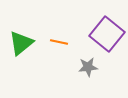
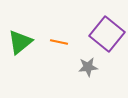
green triangle: moved 1 px left, 1 px up
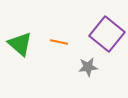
green triangle: moved 2 px down; rotated 40 degrees counterclockwise
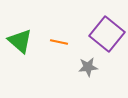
green triangle: moved 3 px up
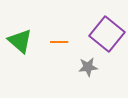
orange line: rotated 12 degrees counterclockwise
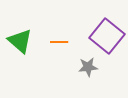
purple square: moved 2 px down
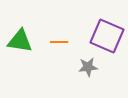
purple square: rotated 16 degrees counterclockwise
green triangle: rotated 32 degrees counterclockwise
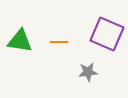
purple square: moved 2 px up
gray star: moved 5 px down
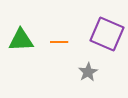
green triangle: moved 1 px right, 1 px up; rotated 12 degrees counterclockwise
gray star: rotated 24 degrees counterclockwise
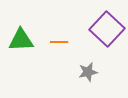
purple square: moved 5 px up; rotated 20 degrees clockwise
gray star: rotated 18 degrees clockwise
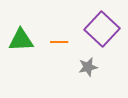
purple square: moved 5 px left
gray star: moved 5 px up
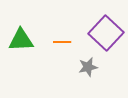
purple square: moved 4 px right, 4 px down
orange line: moved 3 px right
